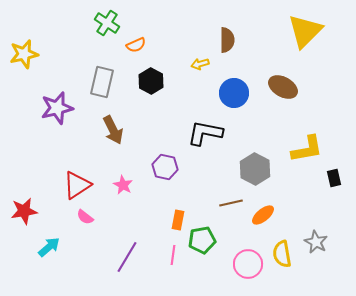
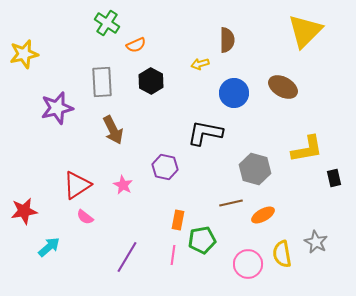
gray rectangle: rotated 16 degrees counterclockwise
gray hexagon: rotated 12 degrees counterclockwise
orange ellipse: rotated 10 degrees clockwise
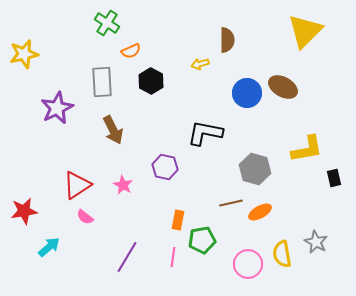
orange semicircle: moved 5 px left, 6 px down
blue circle: moved 13 px right
purple star: rotated 12 degrees counterclockwise
orange ellipse: moved 3 px left, 3 px up
pink line: moved 2 px down
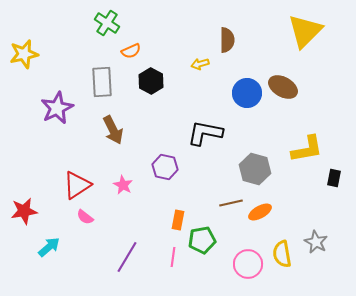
black rectangle: rotated 24 degrees clockwise
